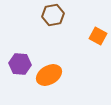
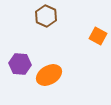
brown hexagon: moved 7 px left, 1 px down; rotated 25 degrees counterclockwise
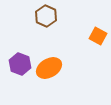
purple hexagon: rotated 15 degrees clockwise
orange ellipse: moved 7 px up
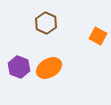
brown hexagon: moved 7 px down
purple hexagon: moved 1 px left, 3 px down
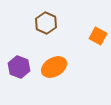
orange ellipse: moved 5 px right, 1 px up
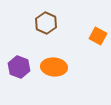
orange ellipse: rotated 35 degrees clockwise
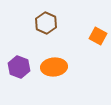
orange ellipse: rotated 10 degrees counterclockwise
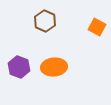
brown hexagon: moved 1 px left, 2 px up
orange square: moved 1 px left, 9 px up
